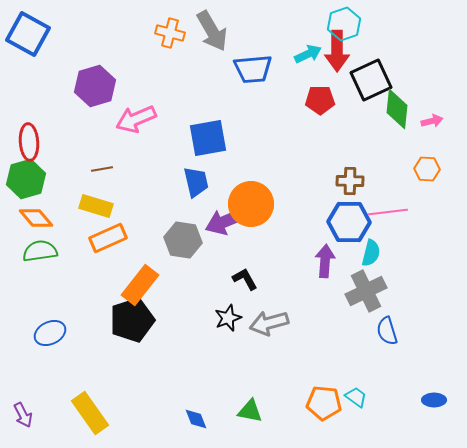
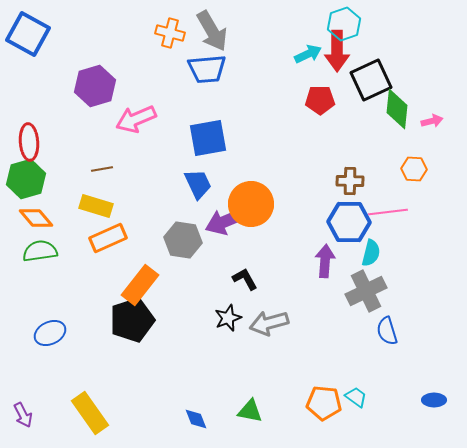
blue trapezoid at (253, 69): moved 46 px left
orange hexagon at (427, 169): moved 13 px left
blue trapezoid at (196, 182): moved 2 px right, 2 px down; rotated 12 degrees counterclockwise
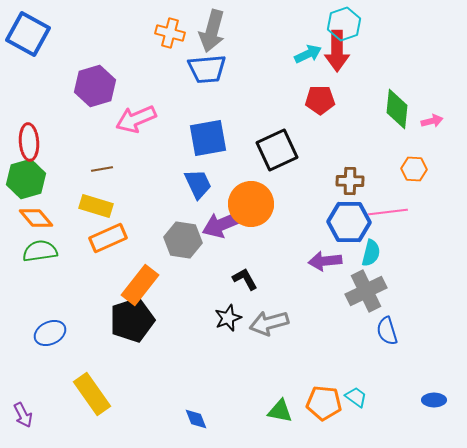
gray arrow at (212, 31): rotated 45 degrees clockwise
black square at (371, 80): moved 94 px left, 70 px down
purple arrow at (226, 221): moved 3 px left, 3 px down
purple arrow at (325, 261): rotated 100 degrees counterclockwise
green triangle at (250, 411): moved 30 px right
yellow rectangle at (90, 413): moved 2 px right, 19 px up
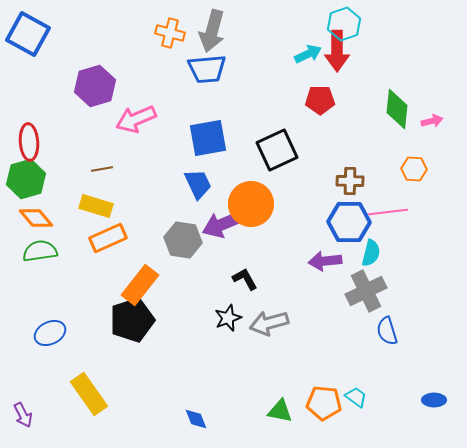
yellow rectangle at (92, 394): moved 3 px left
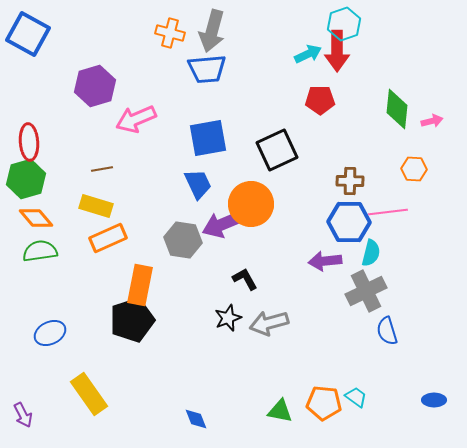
orange rectangle at (140, 285): rotated 27 degrees counterclockwise
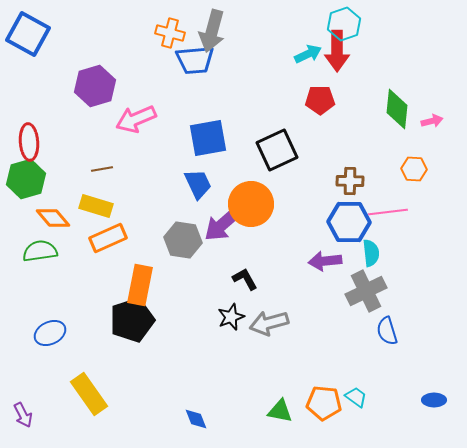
blue trapezoid at (207, 69): moved 12 px left, 9 px up
orange diamond at (36, 218): moved 17 px right
purple arrow at (223, 224): rotated 18 degrees counterclockwise
cyan semicircle at (371, 253): rotated 20 degrees counterclockwise
black star at (228, 318): moved 3 px right, 1 px up
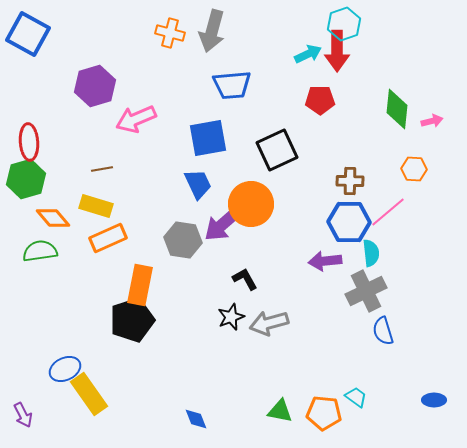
blue trapezoid at (195, 60): moved 37 px right, 25 px down
pink line at (388, 212): rotated 33 degrees counterclockwise
blue semicircle at (387, 331): moved 4 px left
blue ellipse at (50, 333): moved 15 px right, 36 px down
orange pentagon at (324, 403): moved 10 px down
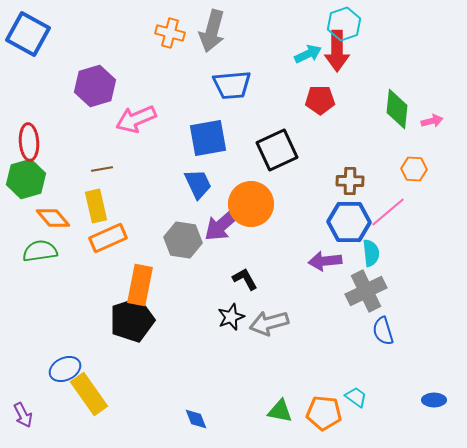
yellow rectangle at (96, 206): rotated 60 degrees clockwise
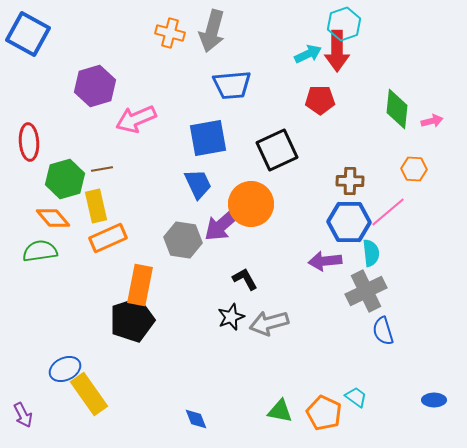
green hexagon at (26, 179): moved 39 px right
orange pentagon at (324, 413): rotated 20 degrees clockwise
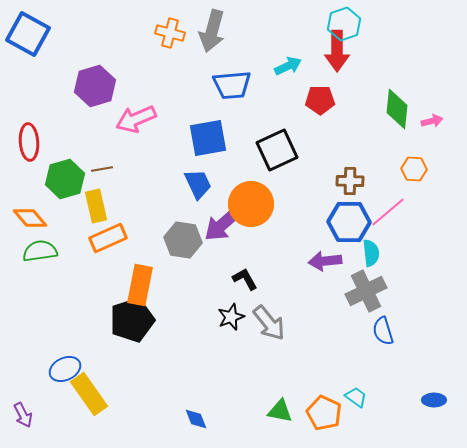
cyan arrow at (308, 54): moved 20 px left, 12 px down
orange diamond at (53, 218): moved 23 px left
gray arrow at (269, 323): rotated 114 degrees counterclockwise
